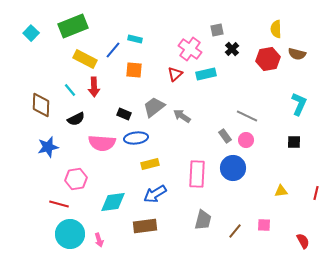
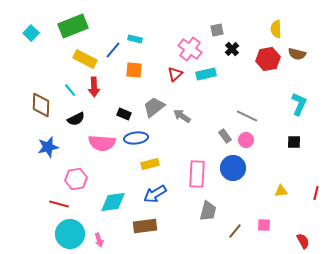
gray trapezoid at (203, 220): moved 5 px right, 9 px up
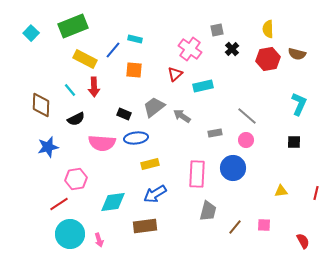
yellow semicircle at (276, 29): moved 8 px left
cyan rectangle at (206, 74): moved 3 px left, 12 px down
gray line at (247, 116): rotated 15 degrees clockwise
gray rectangle at (225, 136): moved 10 px left, 3 px up; rotated 64 degrees counterclockwise
red line at (59, 204): rotated 48 degrees counterclockwise
brown line at (235, 231): moved 4 px up
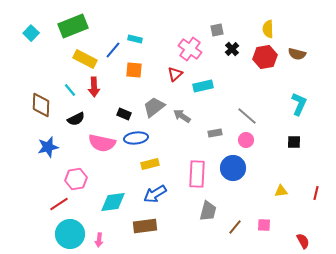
red hexagon at (268, 59): moved 3 px left, 2 px up
pink semicircle at (102, 143): rotated 8 degrees clockwise
pink arrow at (99, 240): rotated 24 degrees clockwise
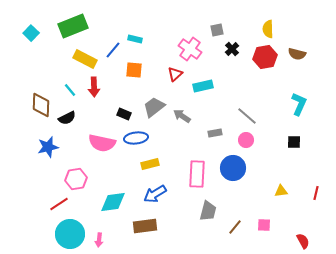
black semicircle at (76, 119): moved 9 px left, 1 px up
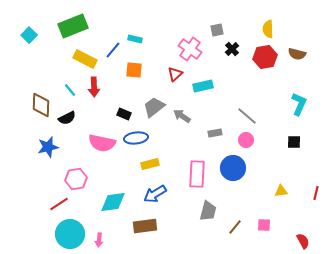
cyan square at (31, 33): moved 2 px left, 2 px down
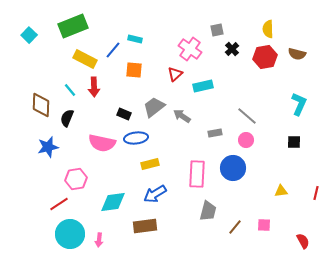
black semicircle at (67, 118): rotated 138 degrees clockwise
